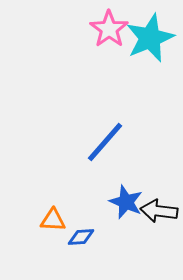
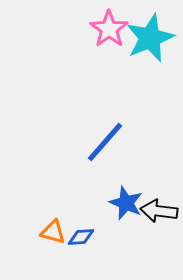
blue star: moved 1 px down
orange triangle: moved 12 px down; rotated 12 degrees clockwise
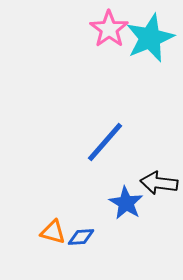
blue star: rotated 8 degrees clockwise
black arrow: moved 28 px up
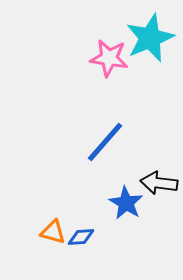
pink star: moved 29 px down; rotated 27 degrees counterclockwise
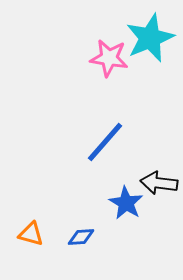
orange triangle: moved 22 px left, 2 px down
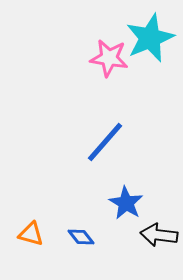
black arrow: moved 52 px down
blue diamond: rotated 56 degrees clockwise
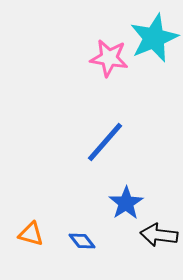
cyan star: moved 4 px right
blue star: rotated 8 degrees clockwise
blue diamond: moved 1 px right, 4 px down
